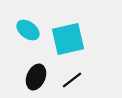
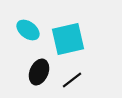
black ellipse: moved 3 px right, 5 px up
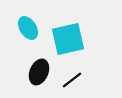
cyan ellipse: moved 2 px up; rotated 20 degrees clockwise
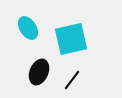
cyan square: moved 3 px right
black line: rotated 15 degrees counterclockwise
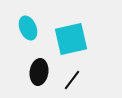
cyan ellipse: rotated 10 degrees clockwise
black ellipse: rotated 15 degrees counterclockwise
